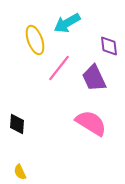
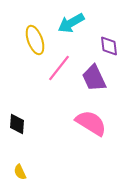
cyan arrow: moved 4 px right
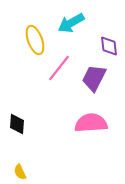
purple trapezoid: rotated 52 degrees clockwise
pink semicircle: rotated 36 degrees counterclockwise
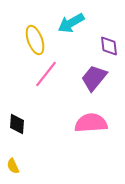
pink line: moved 13 px left, 6 px down
purple trapezoid: rotated 12 degrees clockwise
yellow semicircle: moved 7 px left, 6 px up
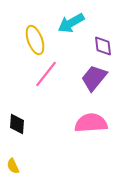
purple diamond: moved 6 px left
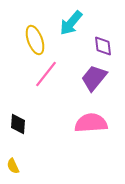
cyan arrow: rotated 20 degrees counterclockwise
black diamond: moved 1 px right
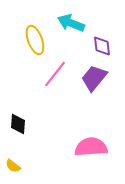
cyan arrow: rotated 72 degrees clockwise
purple diamond: moved 1 px left
pink line: moved 9 px right
pink semicircle: moved 24 px down
yellow semicircle: rotated 28 degrees counterclockwise
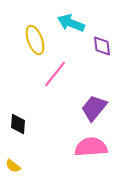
purple trapezoid: moved 30 px down
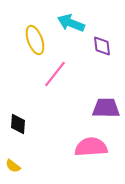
purple trapezoid: moved 12 px right; rotated 52 degrees clockwise
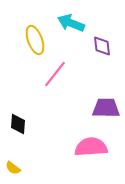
yellow semicircle: moved 2 px down
